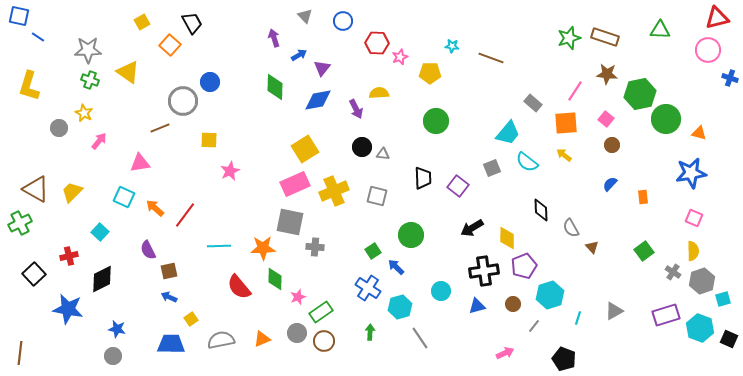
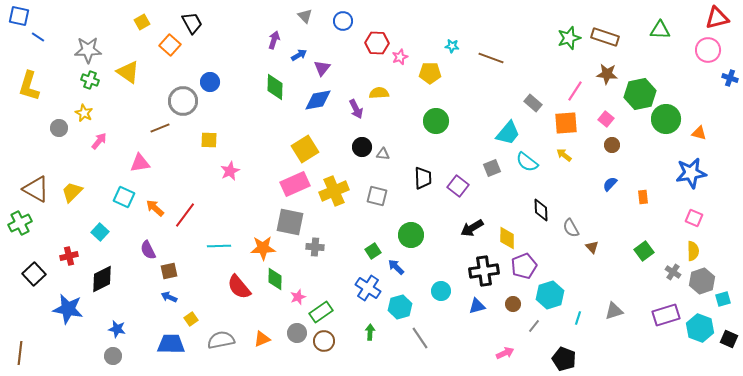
purple arrow at (274, 38): moved 2 px down; rotated 36 degrees clockwise
gray triangle at (614, 311): rotated 12 degrees clockwise
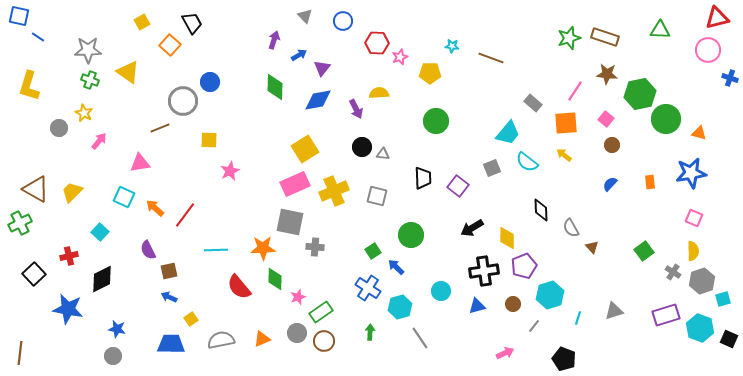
orange rectangle at (643, 197): moved 7 px right, 15 px up
cyan line at (219, 246): moved 3 px left, 4 px down
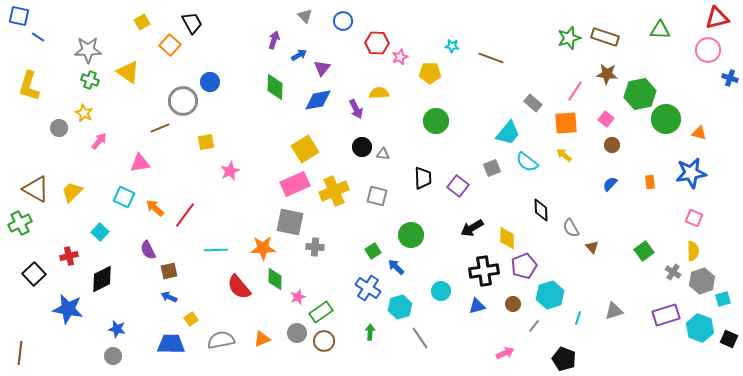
yellow square at (209, 140): moved 3 px left, 2 px down; rotated 12 degrees counterclockwise
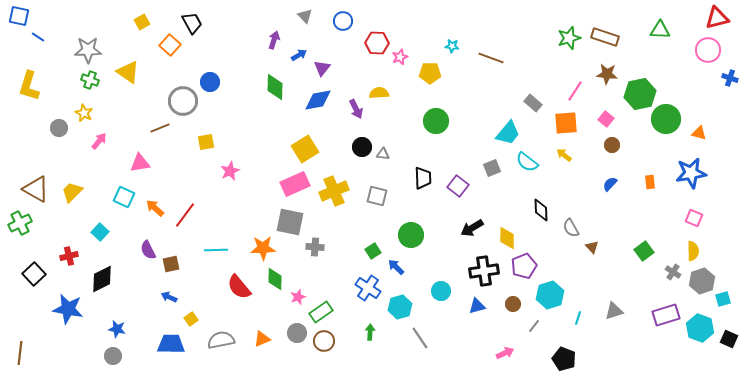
brown square at (169, 271): moved 2 px right, 7 px up
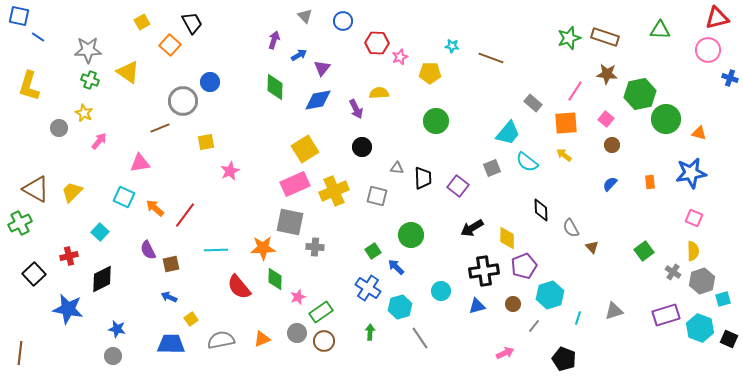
gray triangle at (383, 154): moved 14 px right, 14 px down
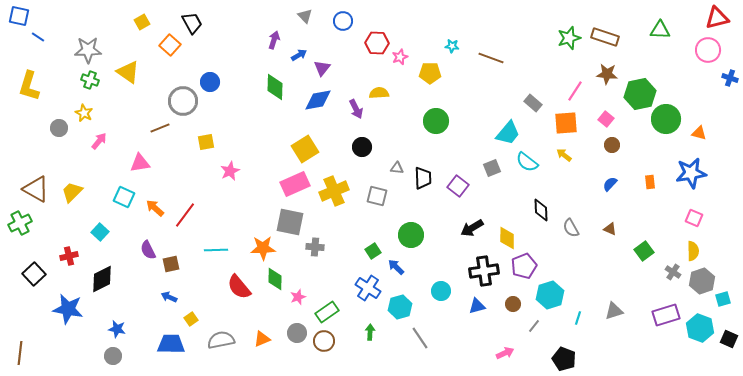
brown triangle at (592, 247): moved 18 px right, 18 px up; rotated 24 degrees counterclockwise
green rectangle at (321, 312): moved 6 px right
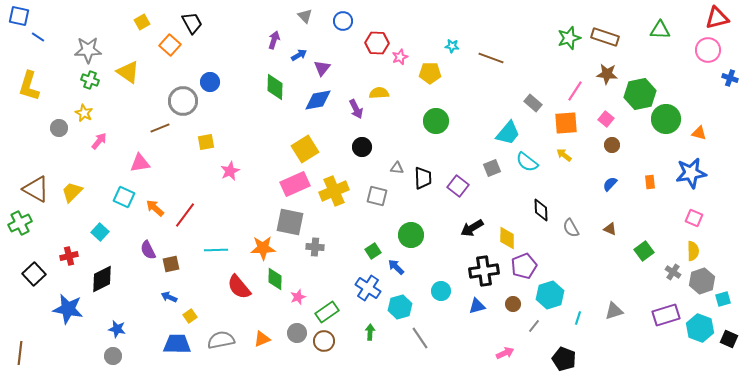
yellow square at (191, 319): moved 1 px left, 3 px up
blue trapezoid at (171, 344): moved 6 px right
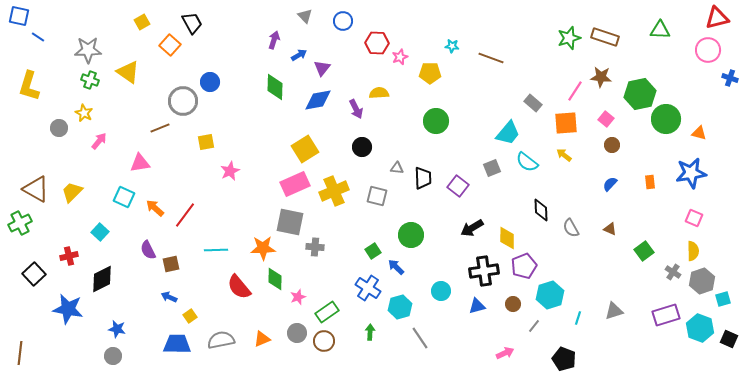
brown star at (607, 74): moved 6 px left, 3 px down
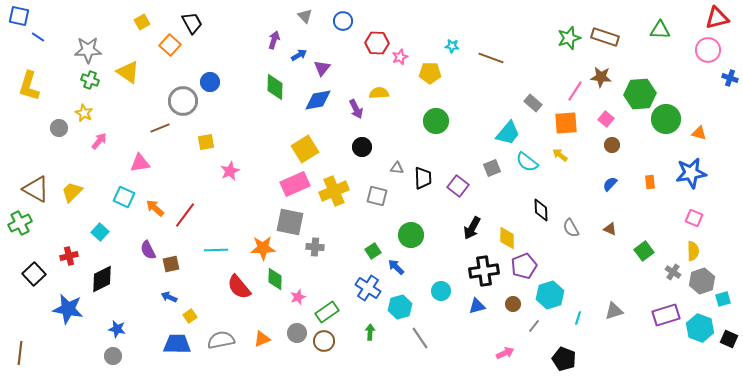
green hexagon at (640, 94): rotated 8 degrees clockwise
yellow arrow at (564, 155): moved 4 px left
black arrow at (472, 228): rotated 30 degrees counterclockwise
